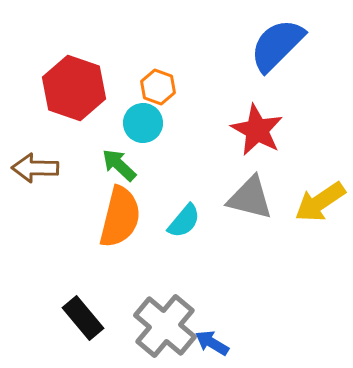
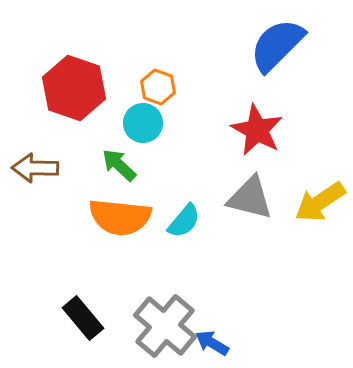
orange semicircle: rotated 82 degrees clockwise
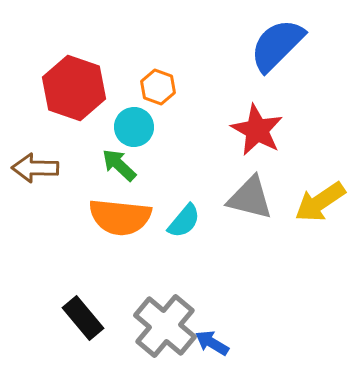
cyan circle: moved 9 px left, 4 px down
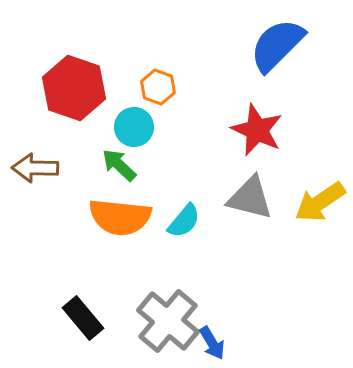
red star: rotated 4 degrees counterclockwise
gray cross: moved 3 px right, 5 px up
blue arrow: rotated 152 degrees counterclockwise
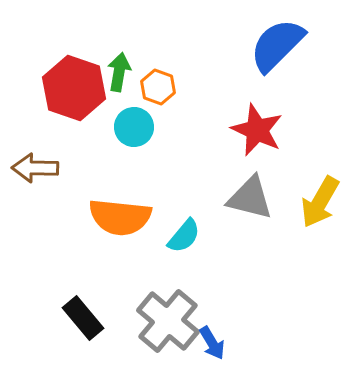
green arrow: moved 93 px up; rotated 57 degrees clockwise
yellow arrow: rotated 26 degrees counterclockwise
cyan semicircle: moved 15 px down
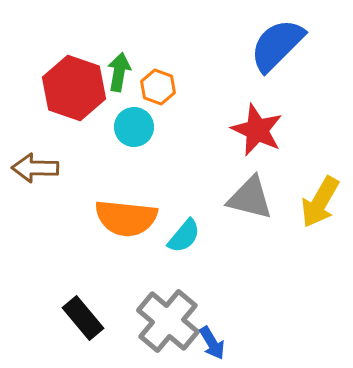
orange semicircle: moved 6 px right, 1 px down
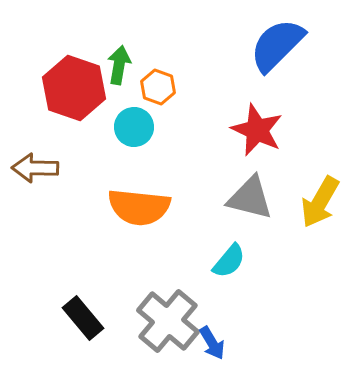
green arrow: moved 7 px up
orange semicircle: moved 13 px right, 11 px up
cyan semicircle: moved 45 px right, 25 px down
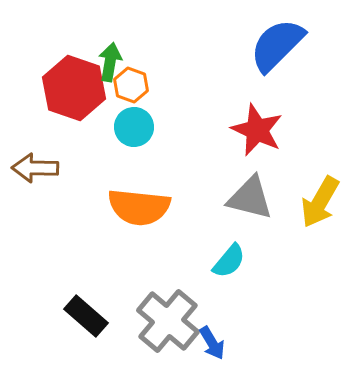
green arrow: moved 9 px left, 3 px up
orange hexagon: moved 27 px left, 2 px up
black rectangle: moved 3 px right, 2 px up; rotated 9 degrees counterclockwise
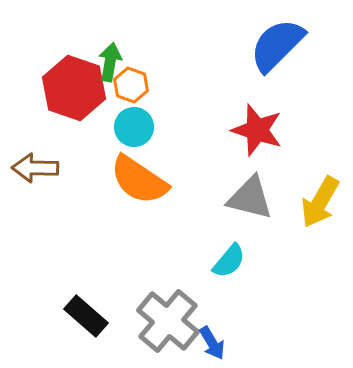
red star: rotated 6 degrees counterclockwise
orange semicircle: moved 27 px up; rotated 28 degrees clockwise
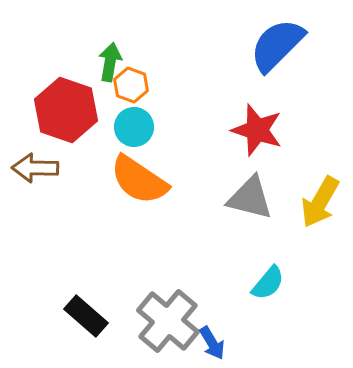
red hexagon: moved 8 px left, 22 px down
cyan semicircle: moved 39 px right, 22 px down
